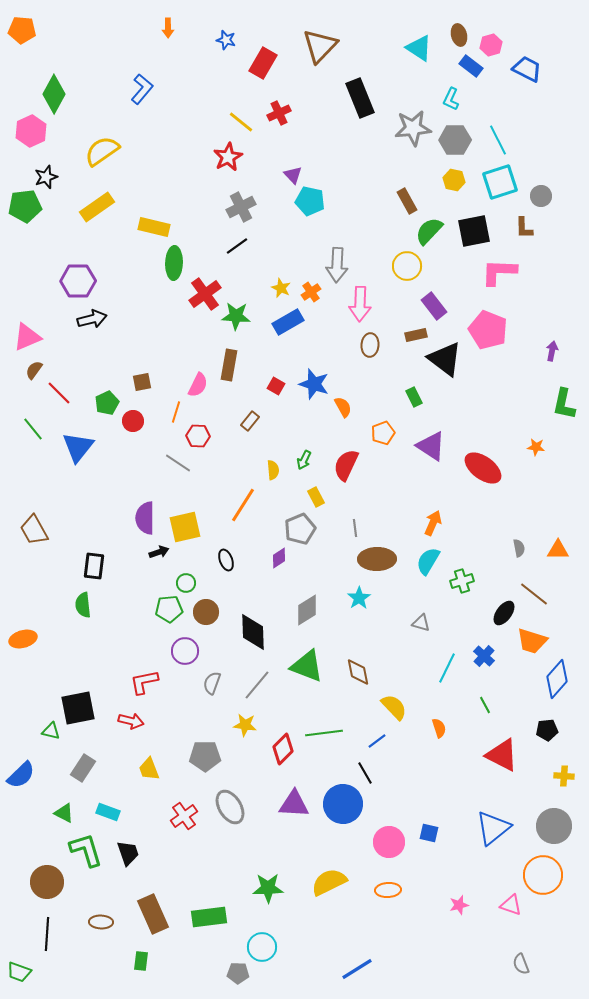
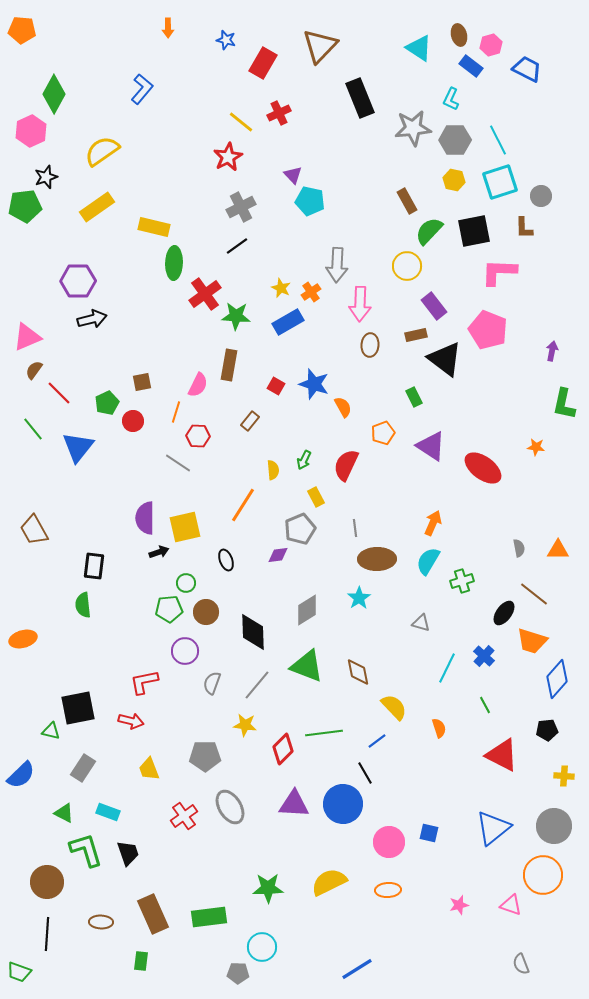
purple diamond at (279, 558): moved 1 px left, 3 px up; rotated 25 degrees clockwise
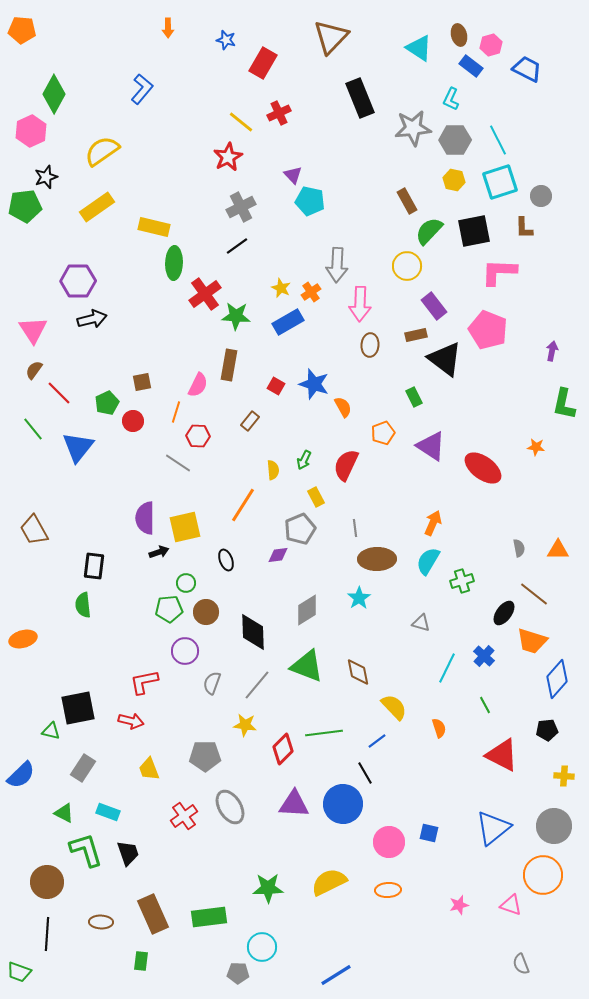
brown triangle at (320, 46): moved 11 px right, 9 px up
pink triangle at (27, 337): moved 6 px right, 7 px up; rotated 40 degrees counterclockwise
blue line at (357, 969): moved 21 px left, 6 px down
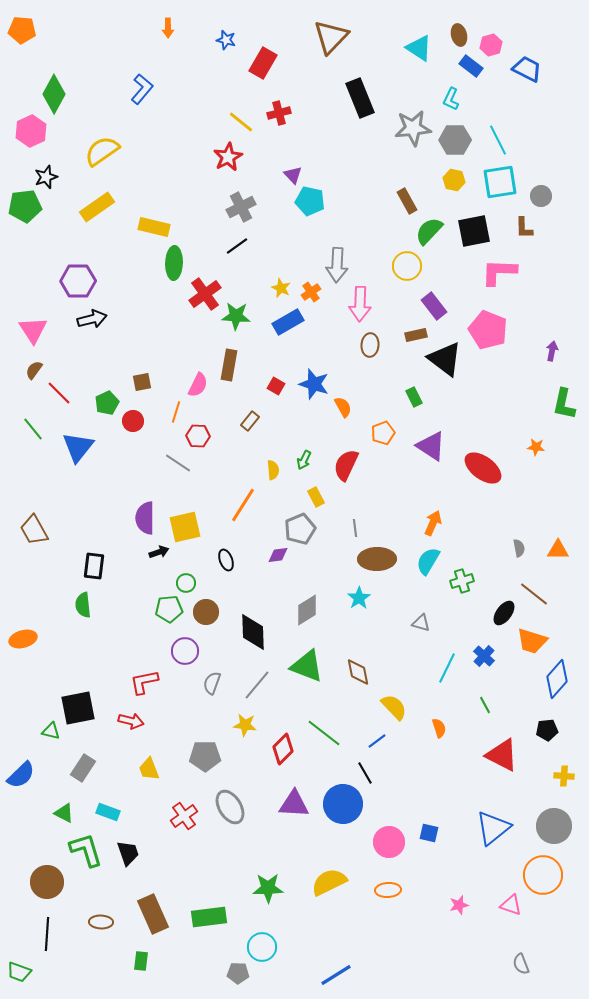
red cross at (279, 113): rotated 10 degrees clockwise
cyan square at (500, 182): rotated 9 degrees clockwise
green line at (324, 733): rotated 45 degrees clockwise
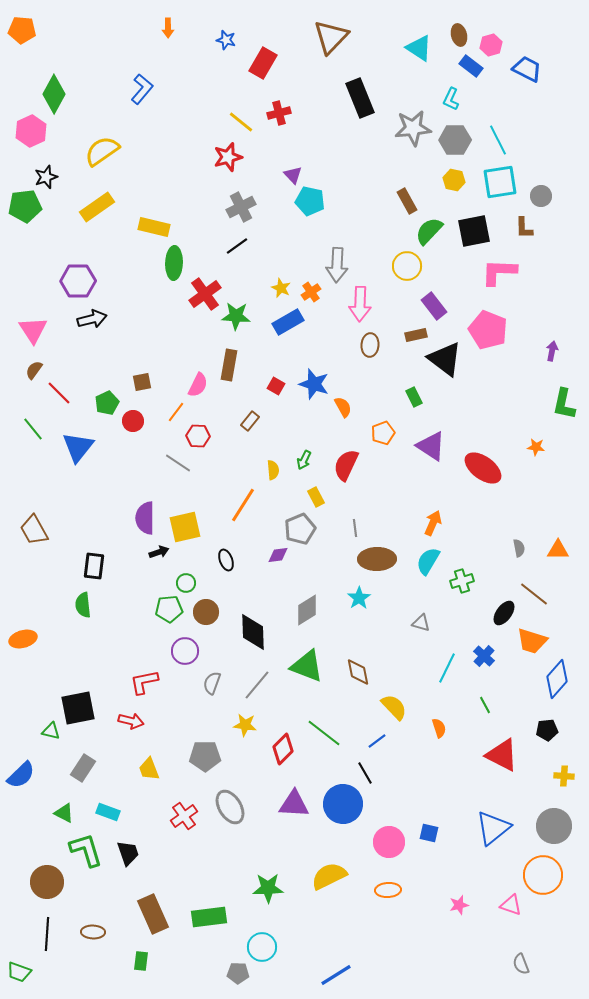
red star at (228, 157): rotated 12 degrees clockwise
orange line at (176, 412): rotated 20 degrees clockwise
yellow semicircle at (329, 882): moved 6 px up
brown ellipse at (101, 922): moved 8 px left, 10 px down
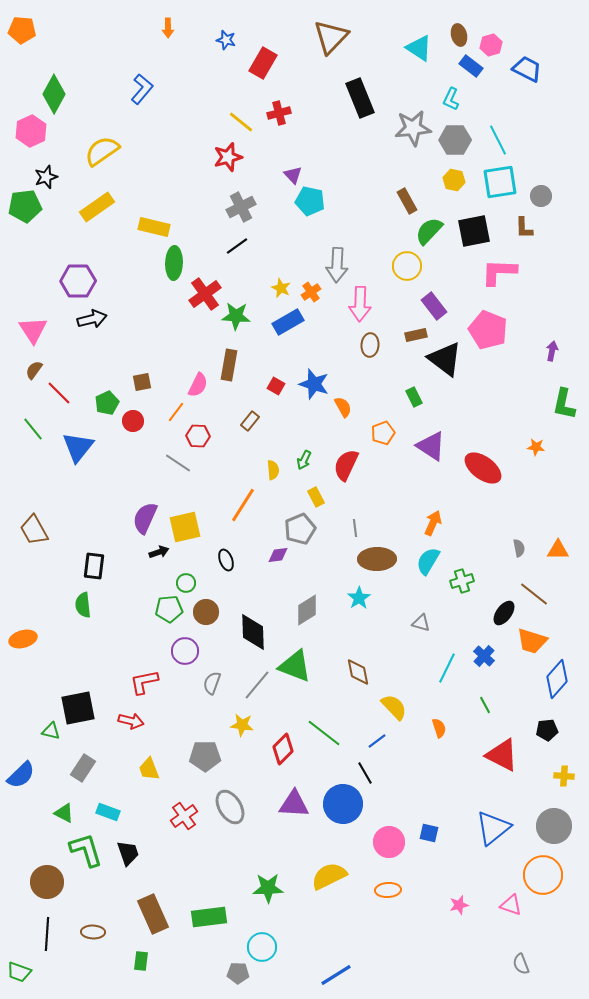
purple semicircle at (145, 518): rotated 24 degrees clockwise
green triangle at (307, 666): moved 12 px left
yellow star at (245, 725): moved 3 px left
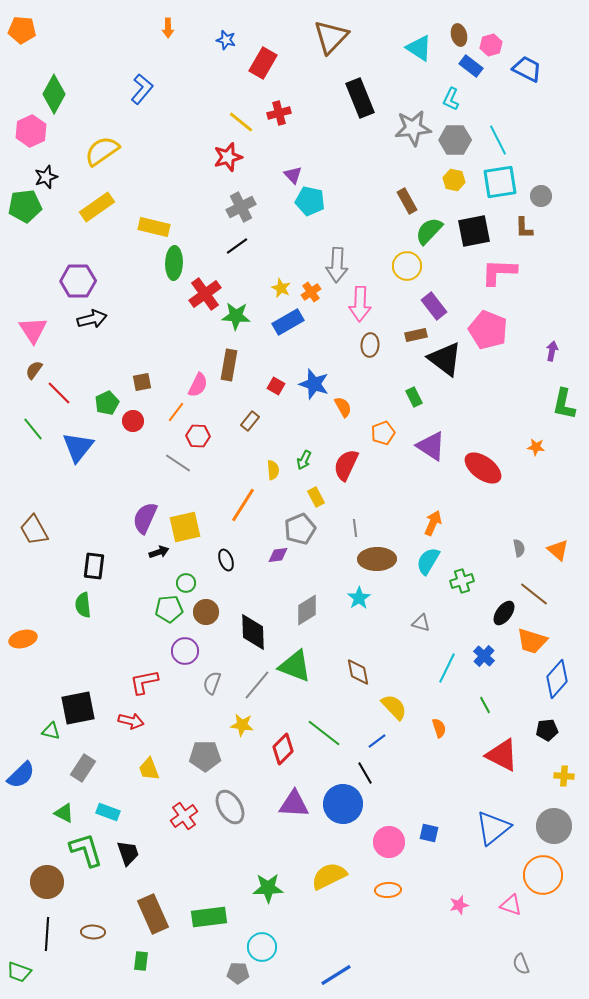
orange triangle at (558, 550): rotated 40 degrees clockwise
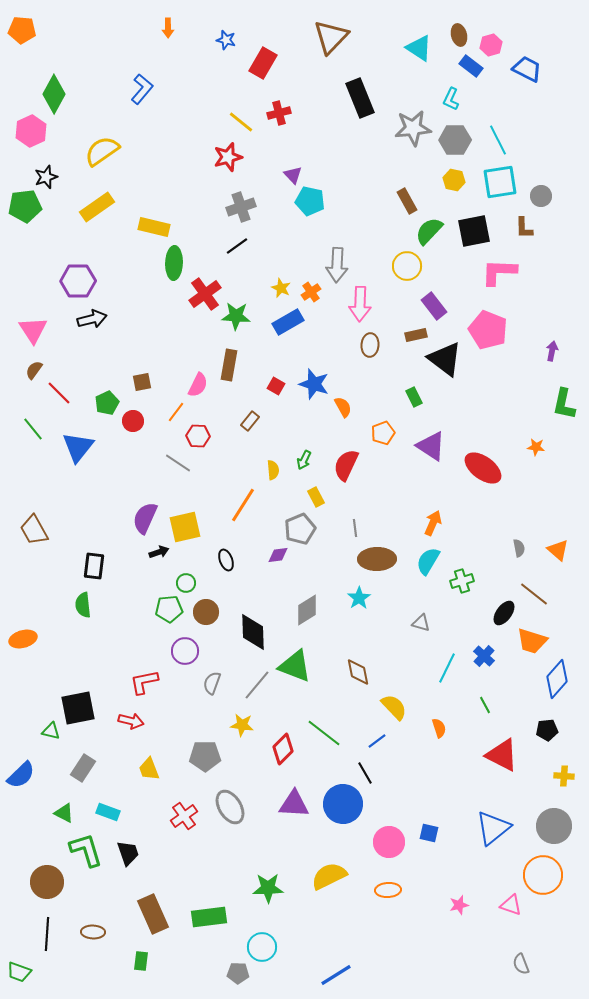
gray cross at (241, 207): rotated 8 degrees clockwise
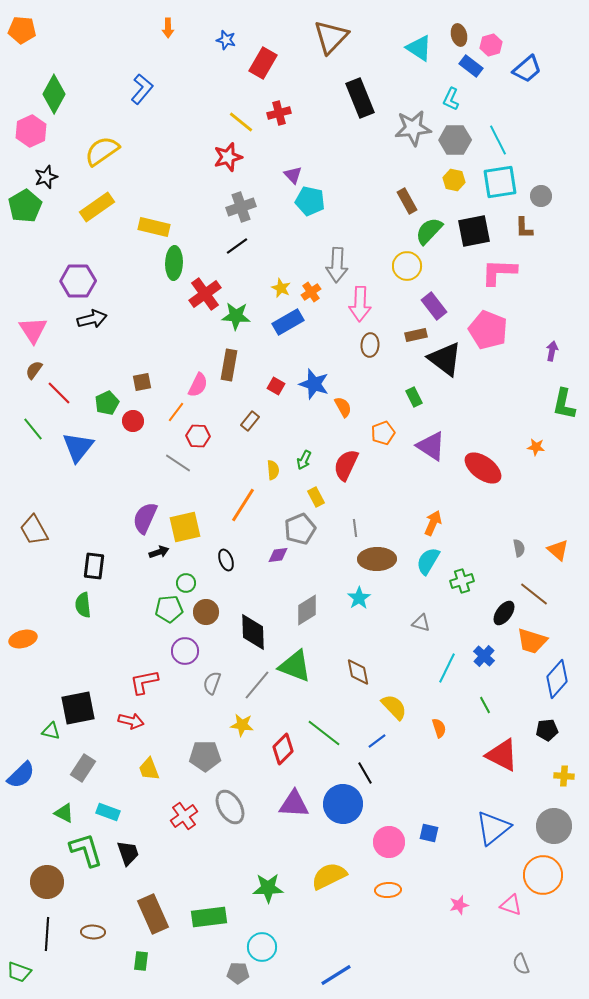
blue trapezoid at (527, 69): rotated 112 degrees clockwise
green pentagon at (25, 206): rotated 24 degrees counterclockwise
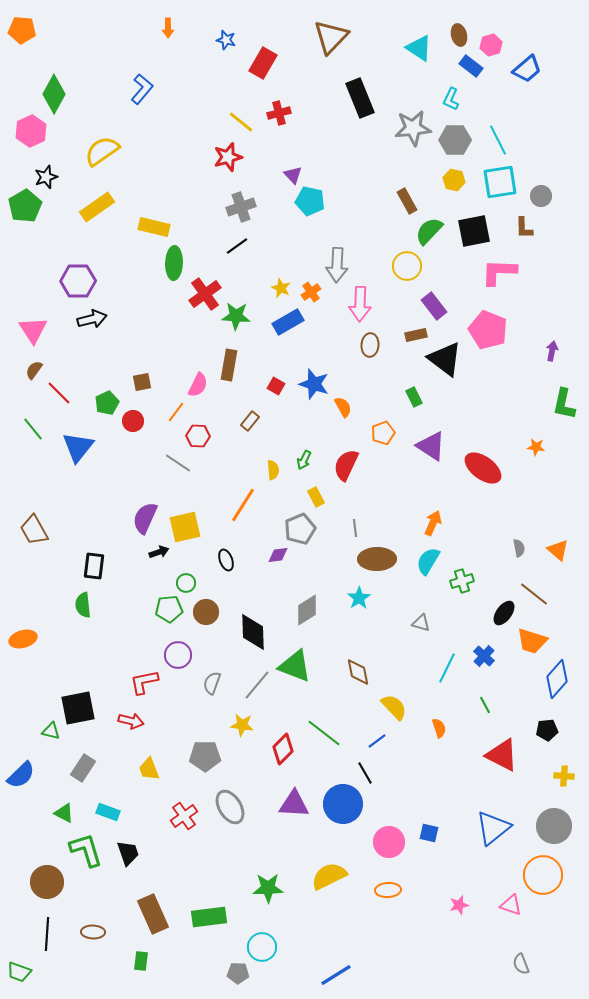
purple circle at (185, 651): moved 7 px left, 4 px down
